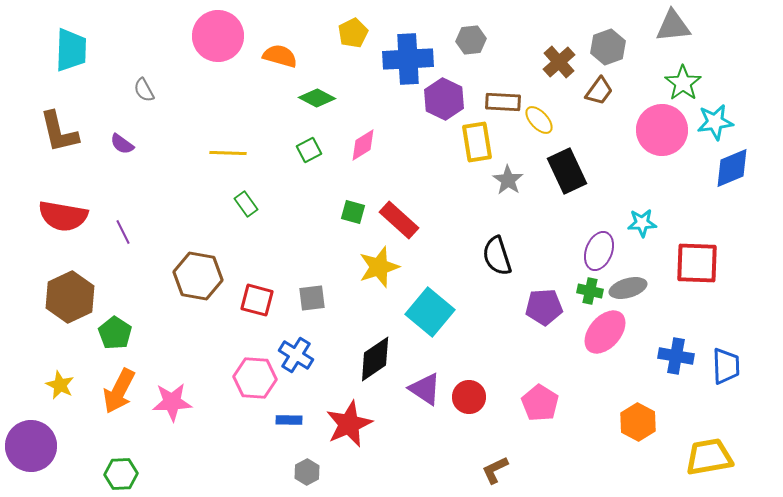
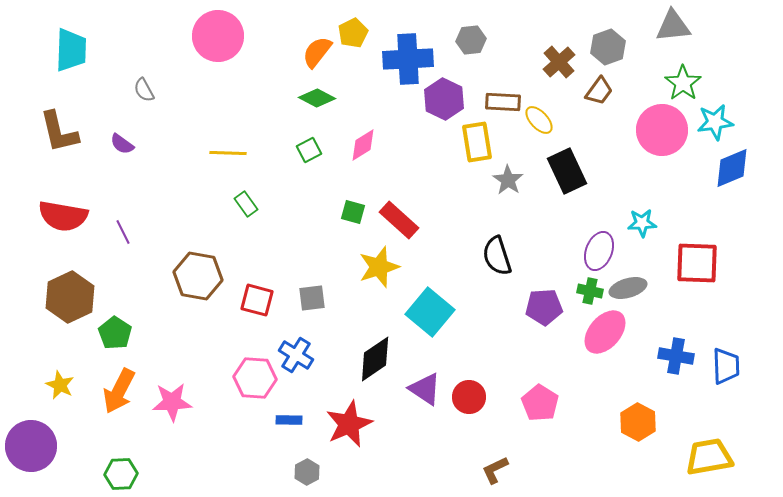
orange semicircle at (280, 56): moved 37 px right, 4 px up; rotated 68 degrees counterclockwise
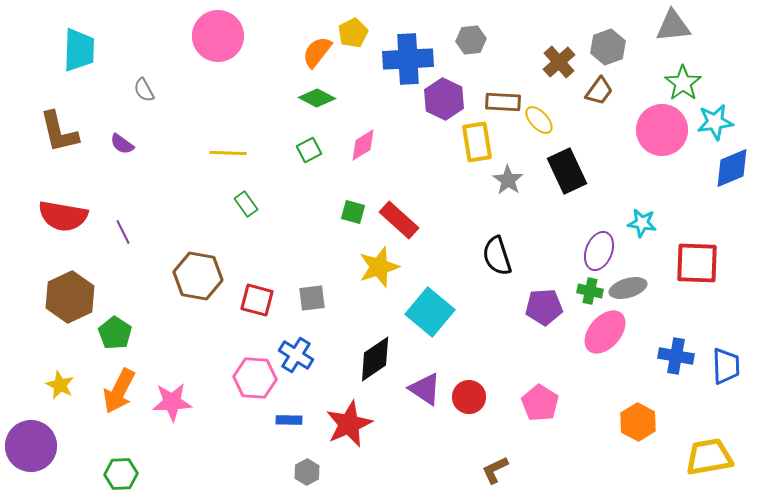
cyan trapezoid at (71, 50): moved 8 px right
cyan star at (642, 223): rotated 12 degrees clockwise
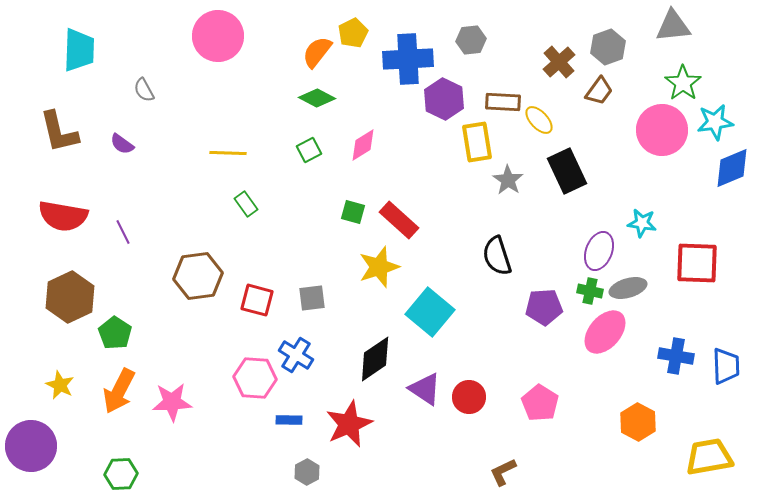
brown hexagon at (198, 276): rotated 18 degrees counterclockwise
brown L-shape at (495, 470): moved 8 px right, 2 px down
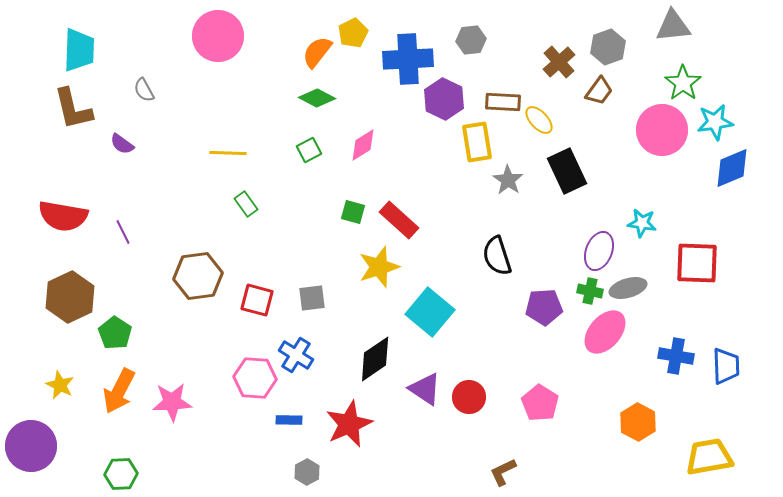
brown L-shape at (59, 132): moved 14 px right, 23 px up
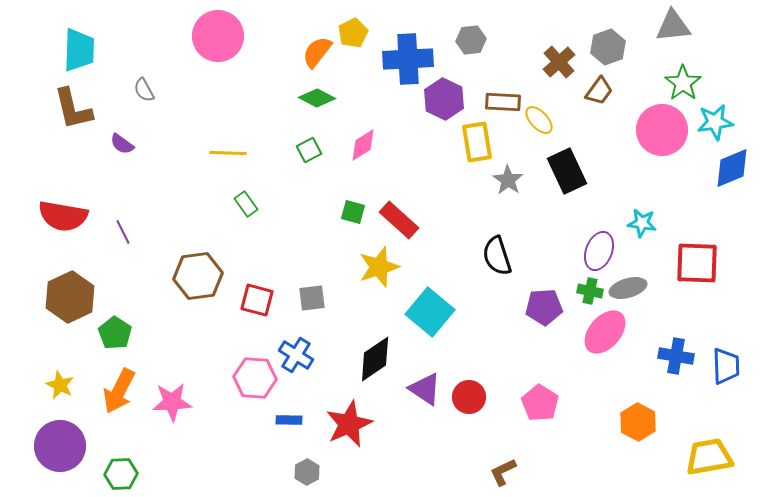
purple circle at (31, 446): moved 29 px right
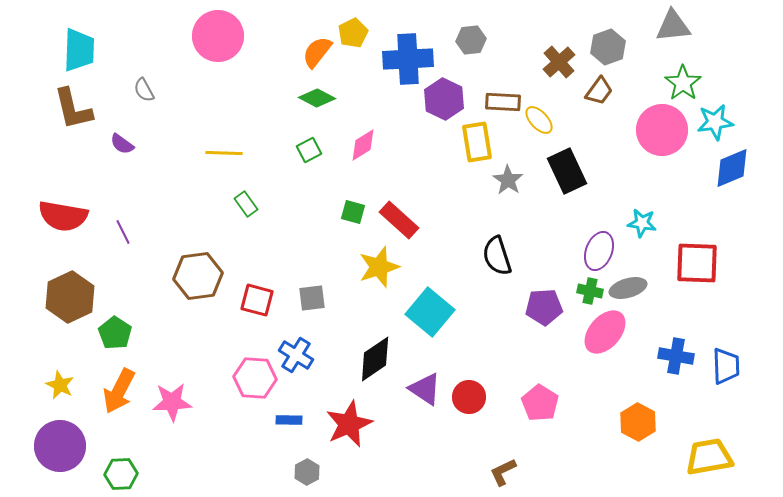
yellow line at (228, 153): moved 4 px left
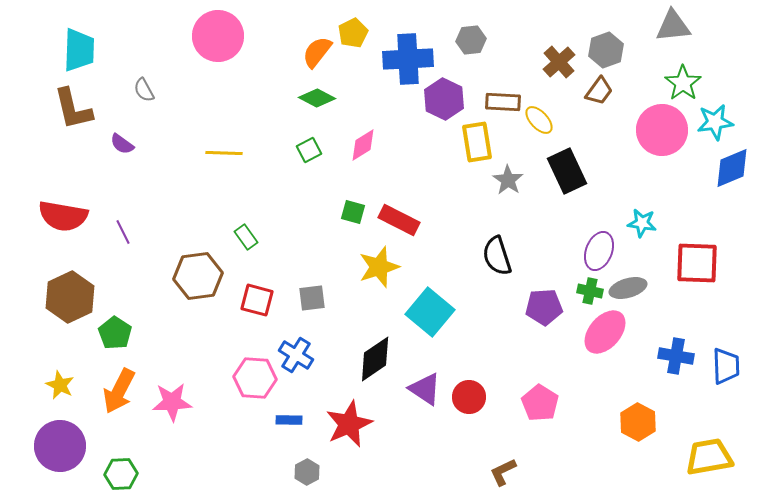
gray hexagon at (608, 47): moved 2 px left, 3 px down
green rectangle at (246, 204): moved 33 px down
red rectangle at (399, 220): rotated 15 degrees counterclockwise
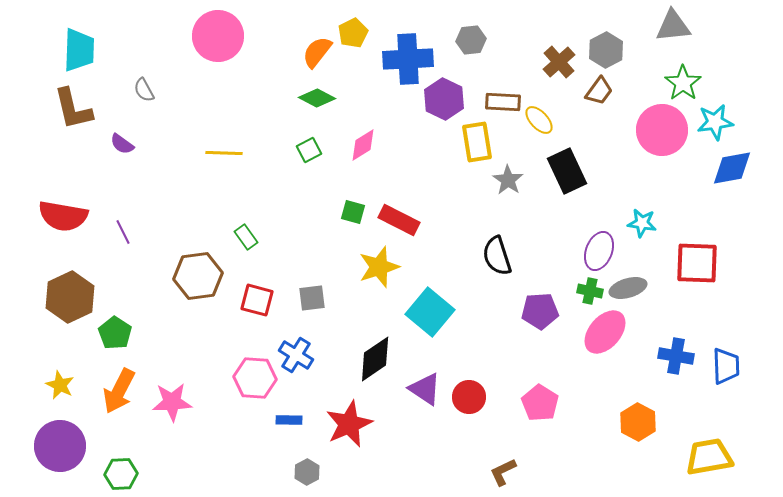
gray hexagon at (606, 50): rotated 8 degrees counterclockwise
blue diamond at (732, 168): rotated 12 degrees clockwise
purple pentagon at (544, 307): moved 4 px left, 4 px down
